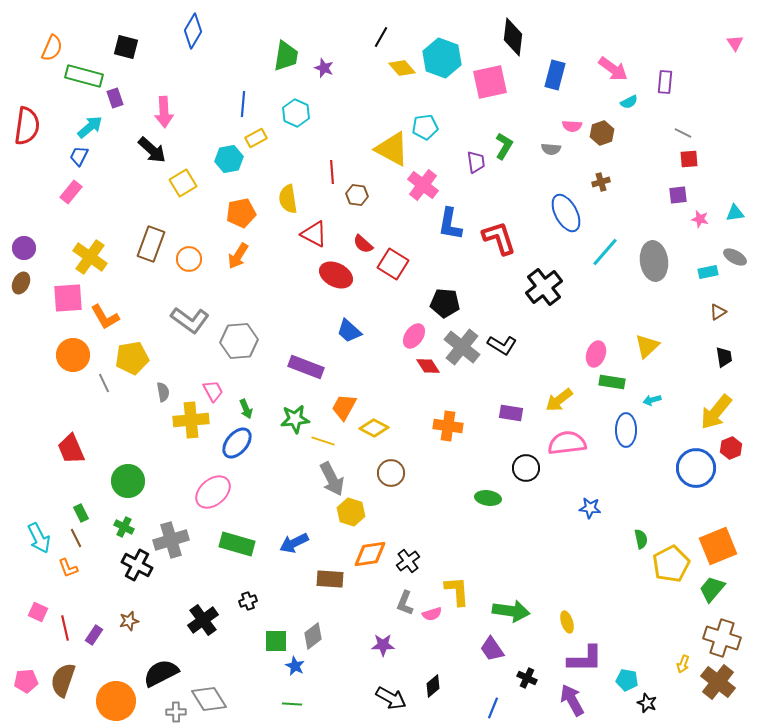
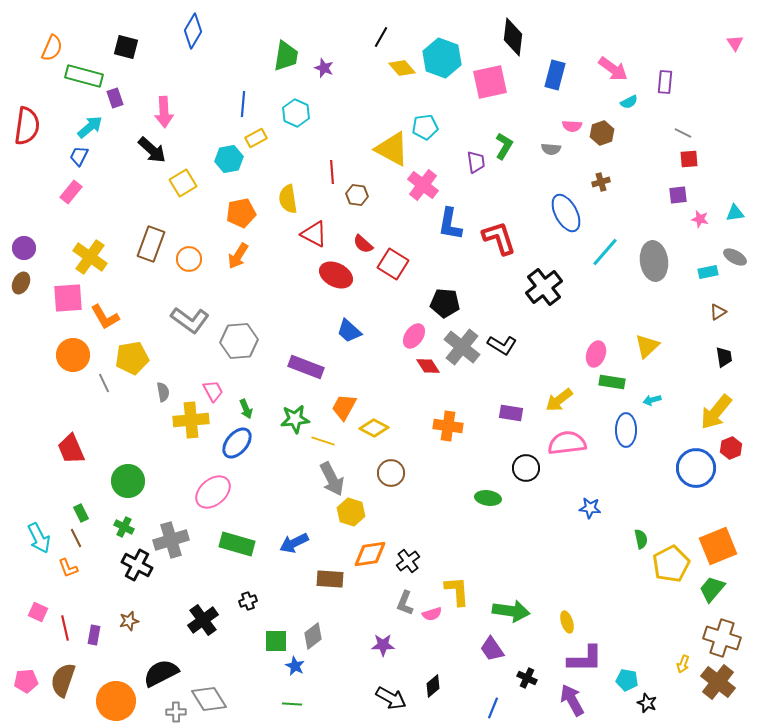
purple rectangle at (94, 635): rotated 24 degrees counterclockwise
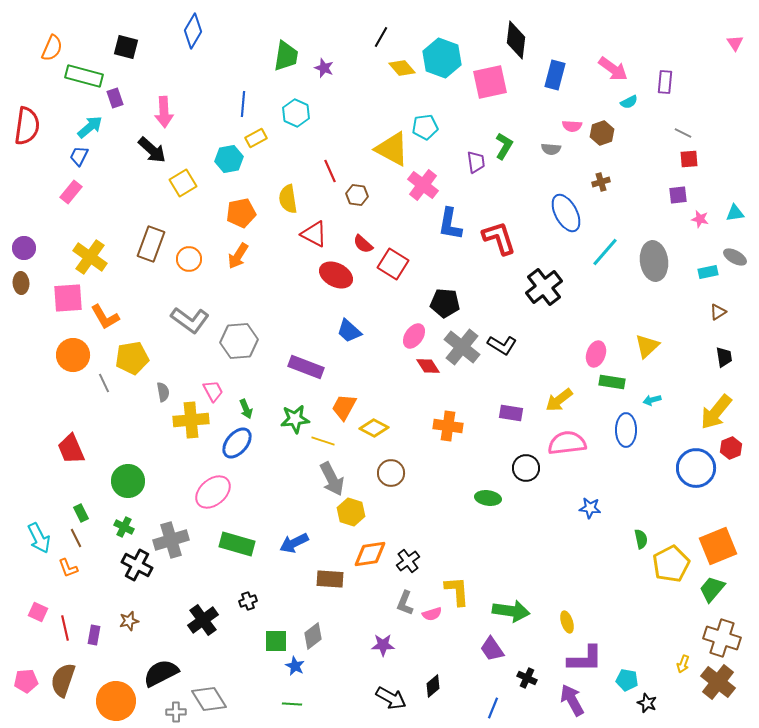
black diamond at (513, 37): moved 3 px right, 3 px down
red line at (332, 172): moved 2 px left, 1 px up; rotated 20 degrees counterclockwise
brown ellipse at (21, 283): rotated 30 degrees counterclockwise
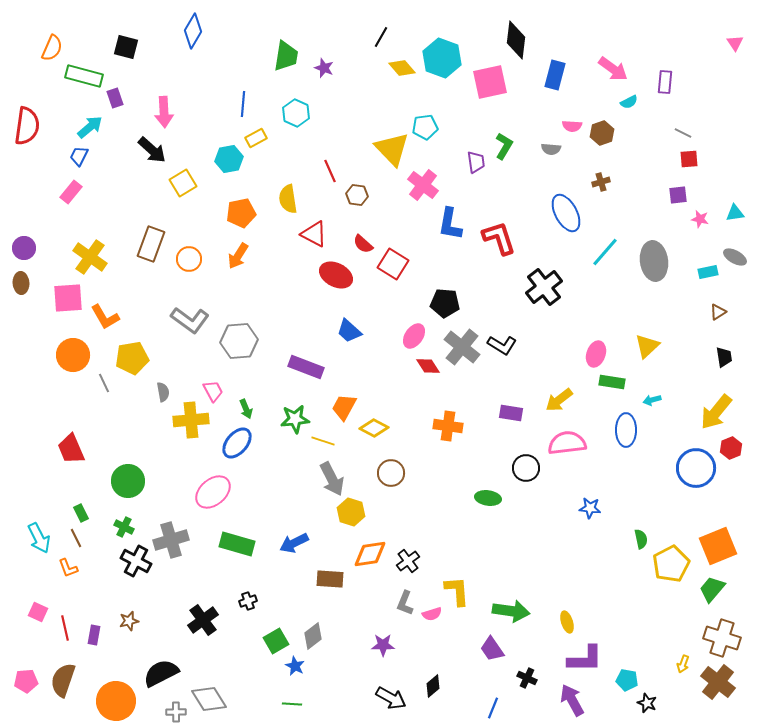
yellow triangle at (392, 149): rotated 18 degrees clockwise
black cross at (137, 565): moved 1 px left, 4 px up
green square at (276, 641): rotated 30 degrees counterclockwise
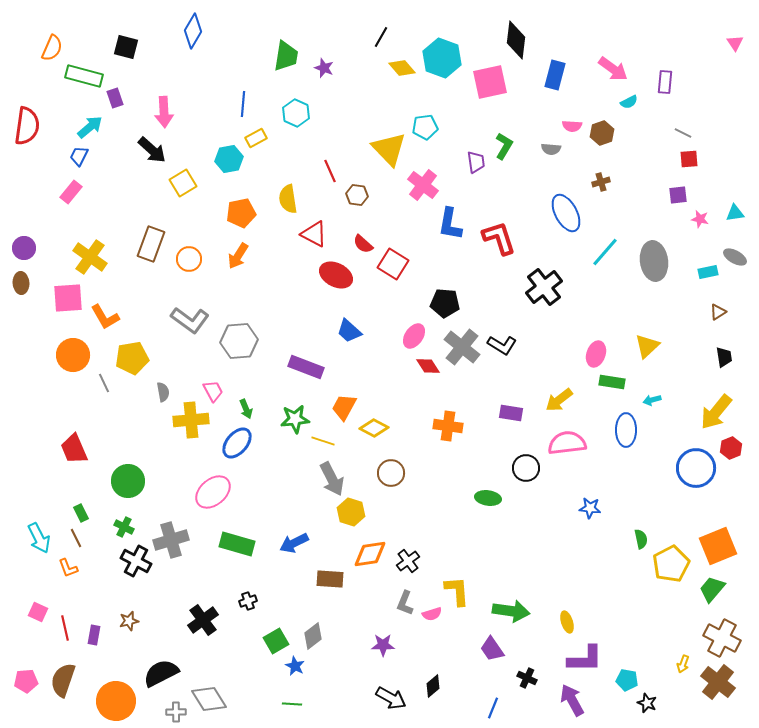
yellow triangle at (392, 149): moved 3 px left
red trapezoid at (71, 449): moved 3 px right
brown cross at (722, 638): rotated 9 degrees clockwise
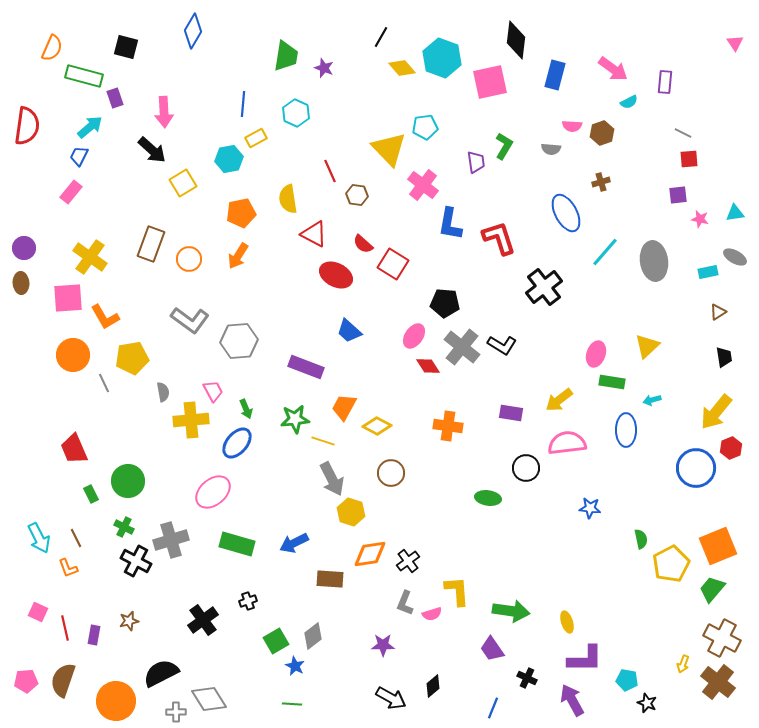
yellow diamond at (374, 428): moved 3 px right, 2 px up
green rectangle at (81, 513): moved 10 px right, 19 px up
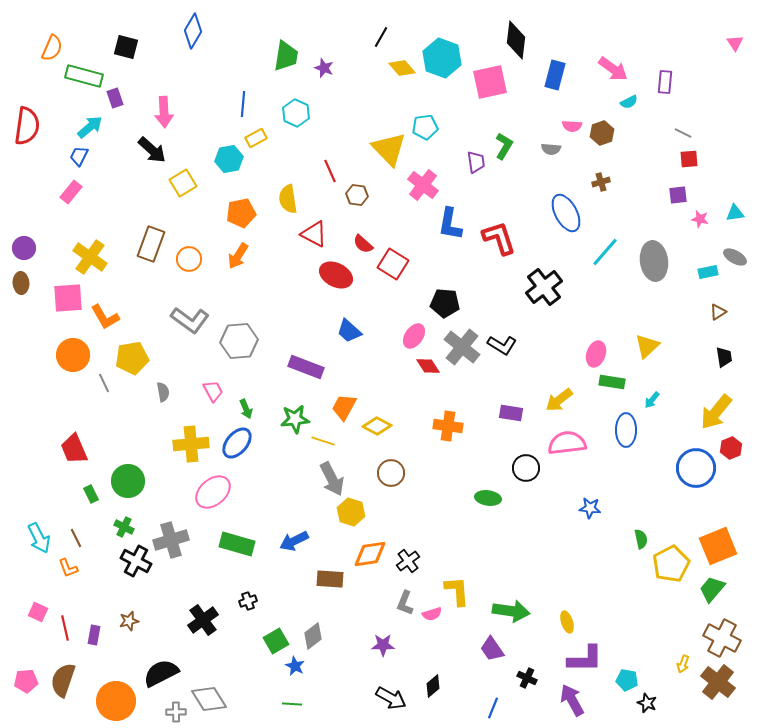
cyan arrow at (652, 400): rotated 36 degrees counterclockwise
yellow cross at (191, 420): moved 24 px down
blue arrow at (294, 543): moved 2 px up
